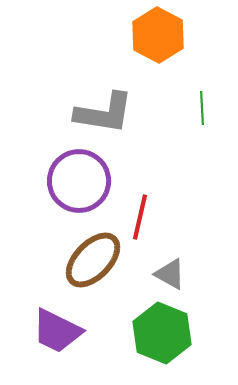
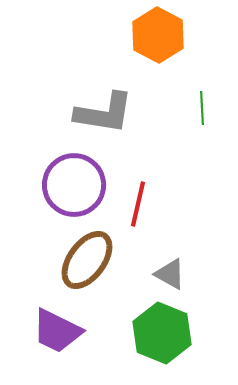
purple circle: moved 5 px left, 4 px down
red line: moved 2 px left, 13 px up
brown ellipse: moved 6 px left; rotated 8 degrees counterclockwise
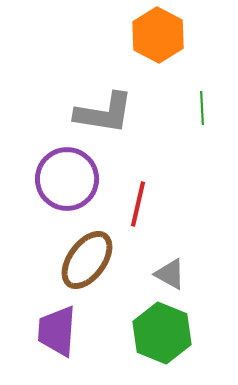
purple circle: moved 7 px left, 6 px up
purple trapezoid: rotated 68 degrees clockwise
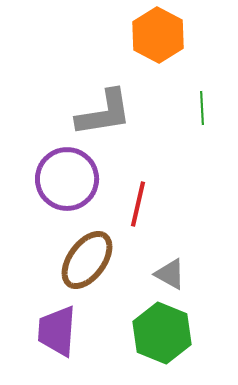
gray L-shape: rotated 18 degrees counterclockwise
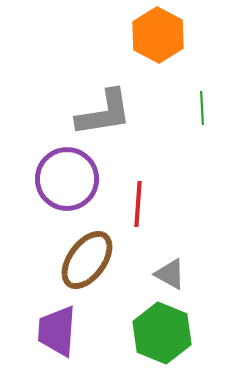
red line: rotated 9 degrees counterclockwise
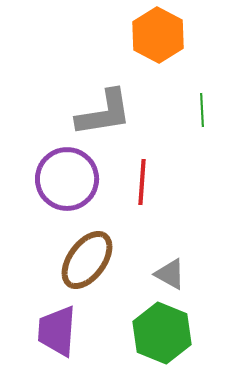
green line: moved 2 px down
red line: moved 4 px right, 22 px up
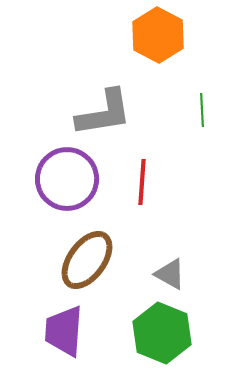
purple trapezoid: moved 7 px right
